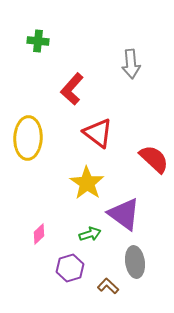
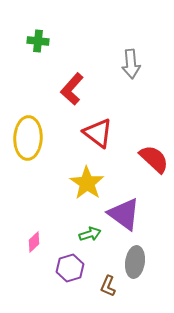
pink diamond: moved 5 px left, 8 px down
gray ellipse: rotated 16 degrees clockwise
brown L-shape: rotated 110 degrees counterclockwise
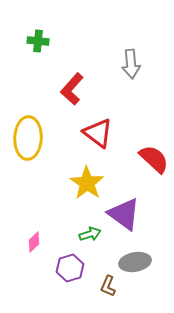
gray ellipse: rotated 72 degrees clockwise
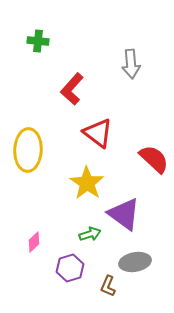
yellow ellipse: moved 12 px down
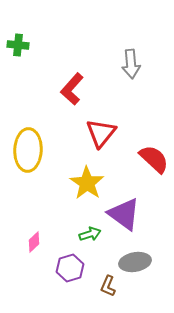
green cross: moved 20 px left, 4 px down
red triangle: moved 3 px right; rotated 32 degrees clockwise
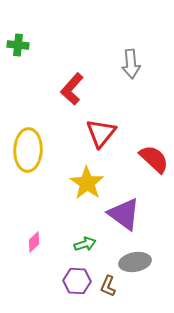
green arrow: moved 5 px left, 10 px down
purple hexagon: moved 7 px right, 13 px down; rotated 20 degrees clockwise
